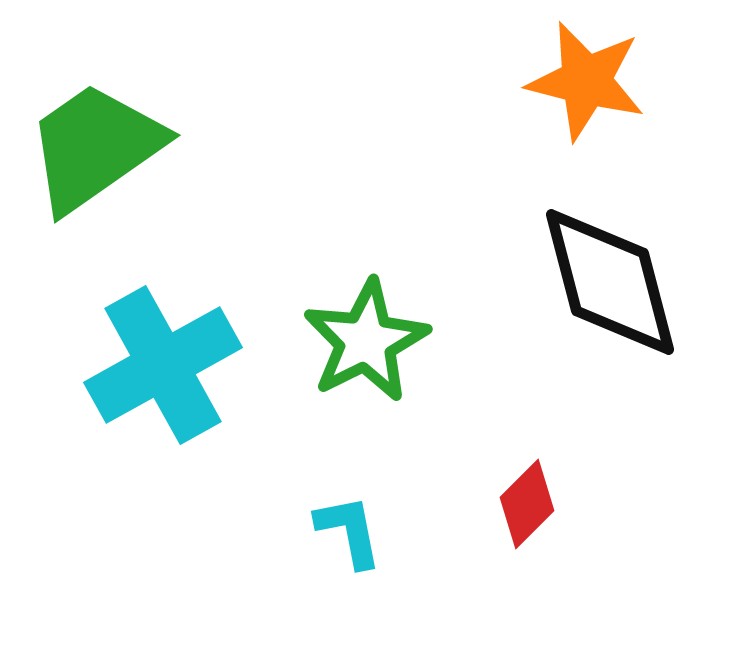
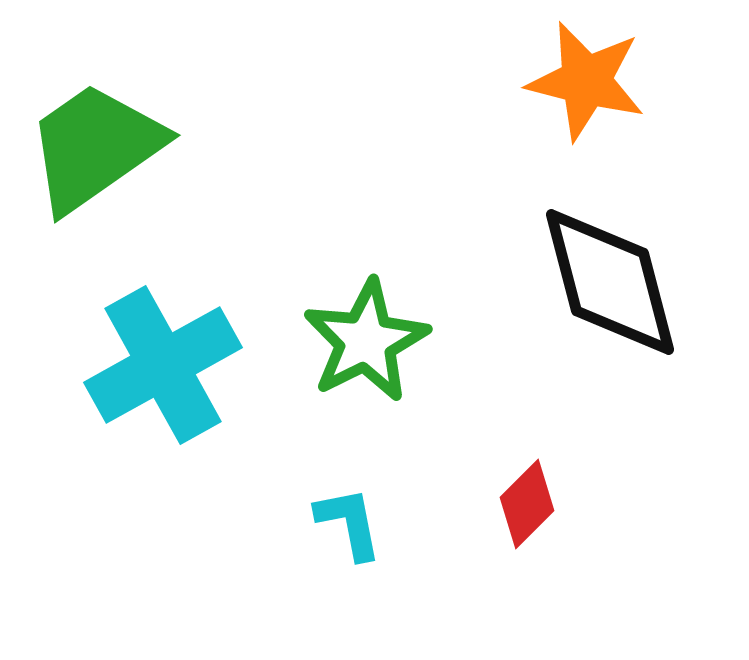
cyan L-shape: moved 8 px up
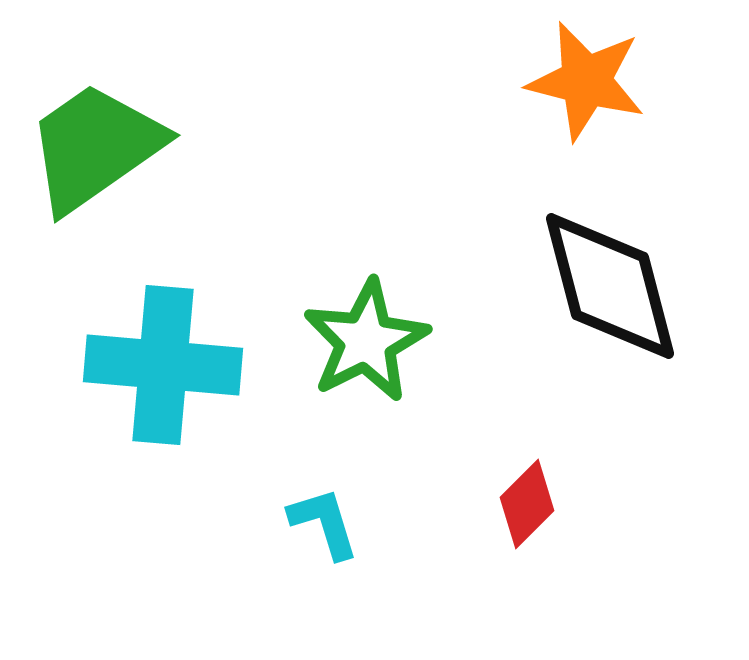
black diamond: moved 4 px down
cyan cross: rotated 34 degrees clockwise
cyan L-shape: moved 25 px left; rotated 6 degrees counterclockwise
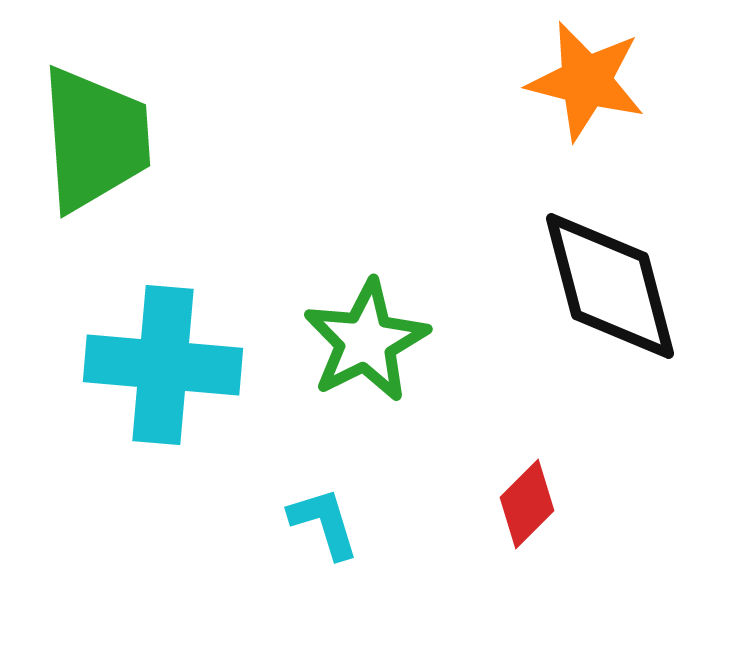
green trapezoid: moved 8 px up; rotated 121 degrees clockwise
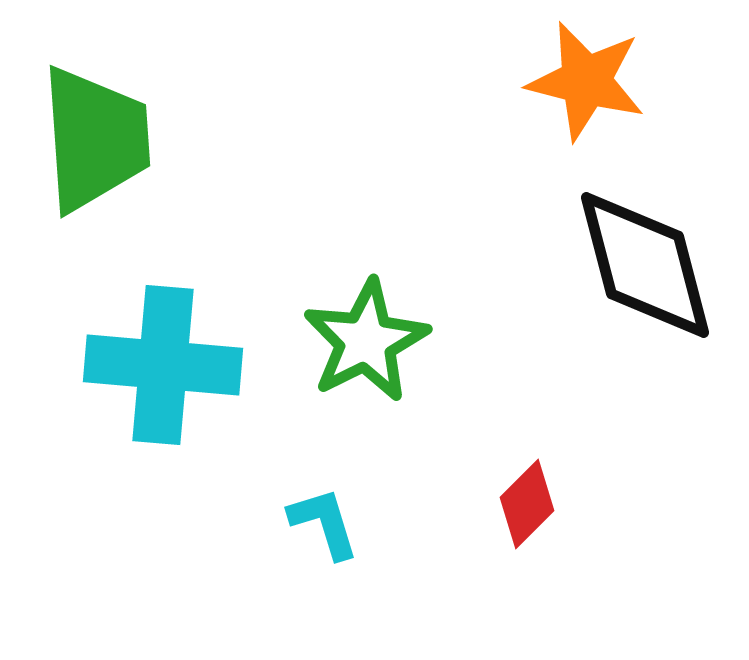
black diamond: moved 35 px right, 21 px up
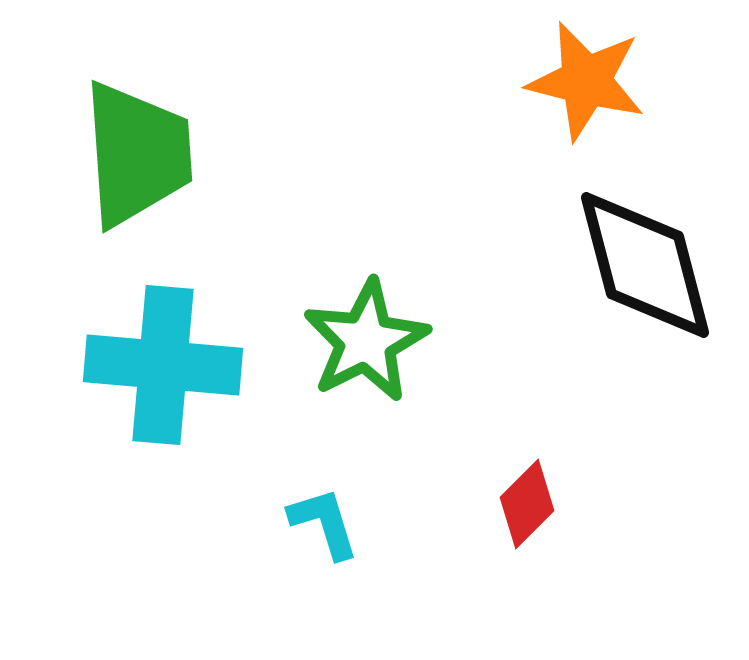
green trapezoid: moved 42 px right, 15 px down
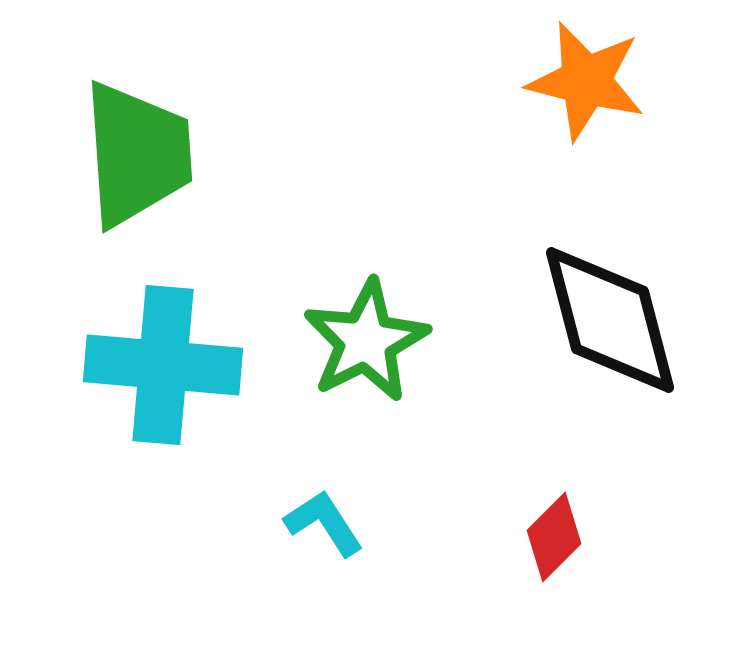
black diamond: moved 35 px left, 55 px down
red diamond: moved 27 px right, 33 px down
cyan L-shape: rotated 16 degrees counterclockwise
